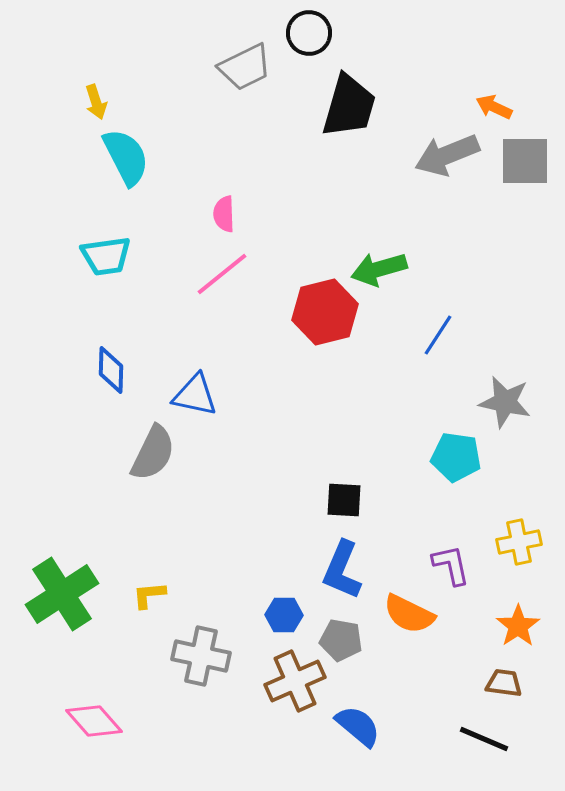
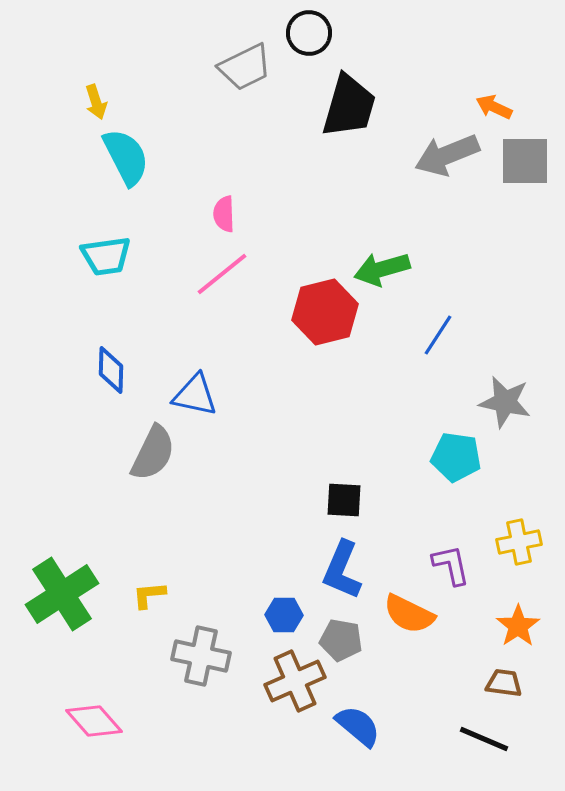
green arrow: moved 3 px right
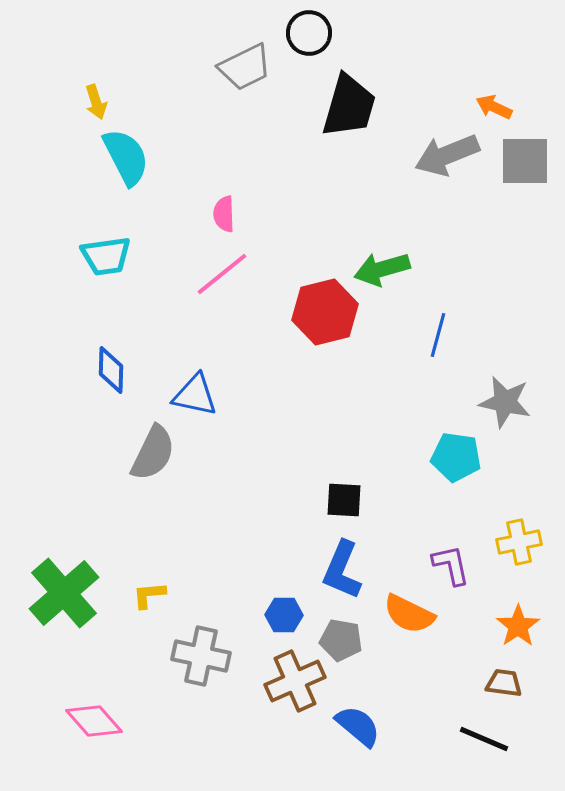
blue line: rotated 18 degrees counterclockwise
green cross: moved 2 px right, 1 px up; rotated 8 degrees counterclockwise
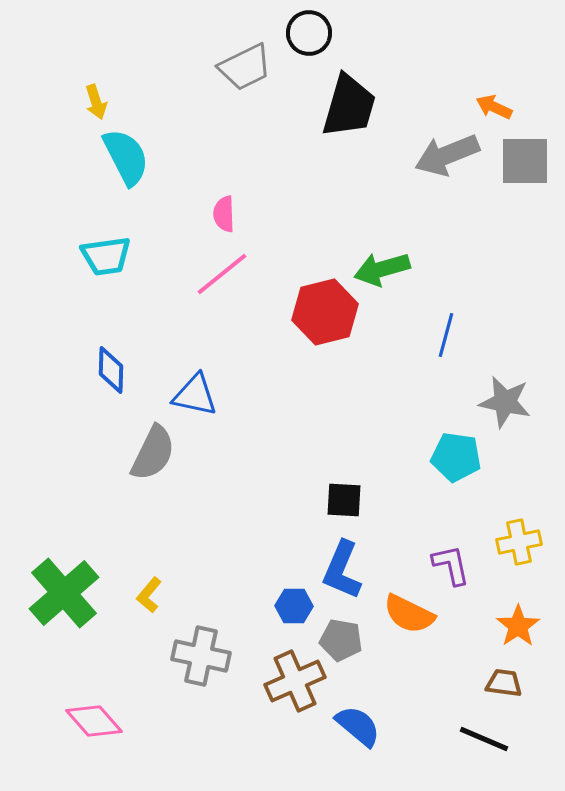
blue line: moved 8 px right
yellow L-shape: rotated 45 degrees counterclockwise
blue hexagon: moved 10 px right, 9 px up
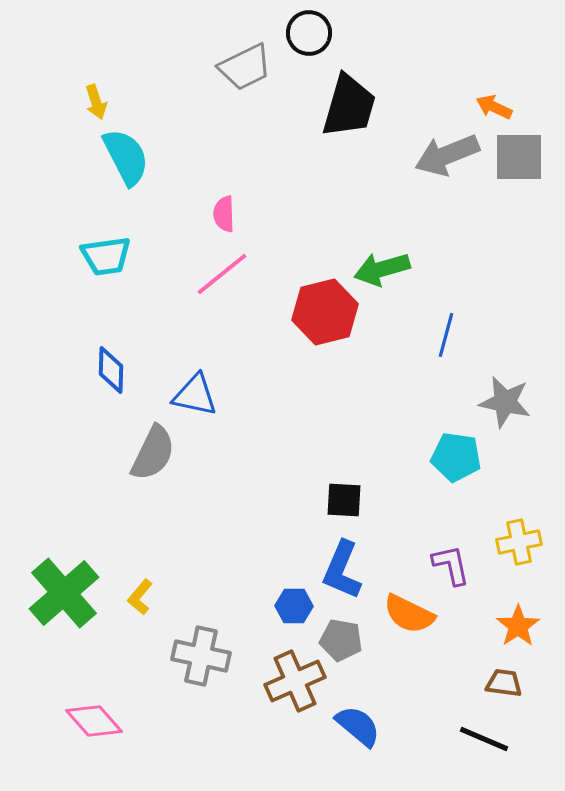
gray square: moved 6 px left, 4 px up
yellow L-shape: moved 9 px left, 2 px down
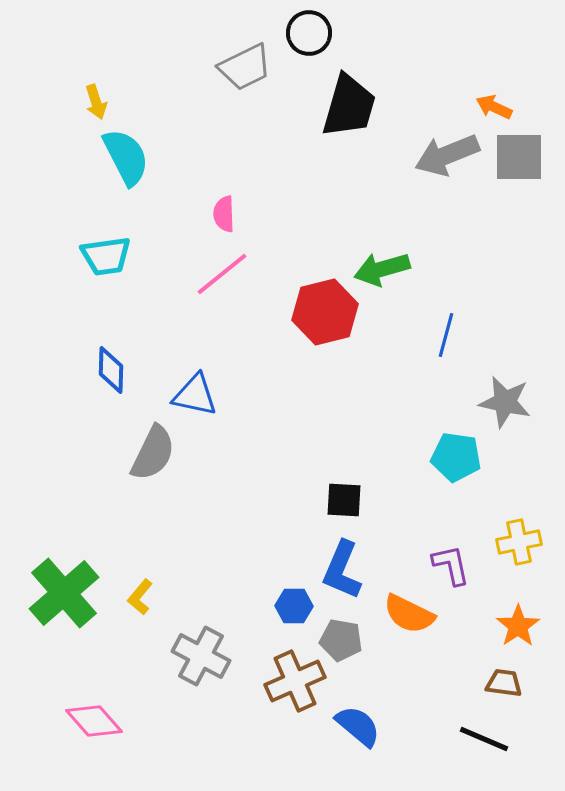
gray cross: rotated 16 degrees clockwise
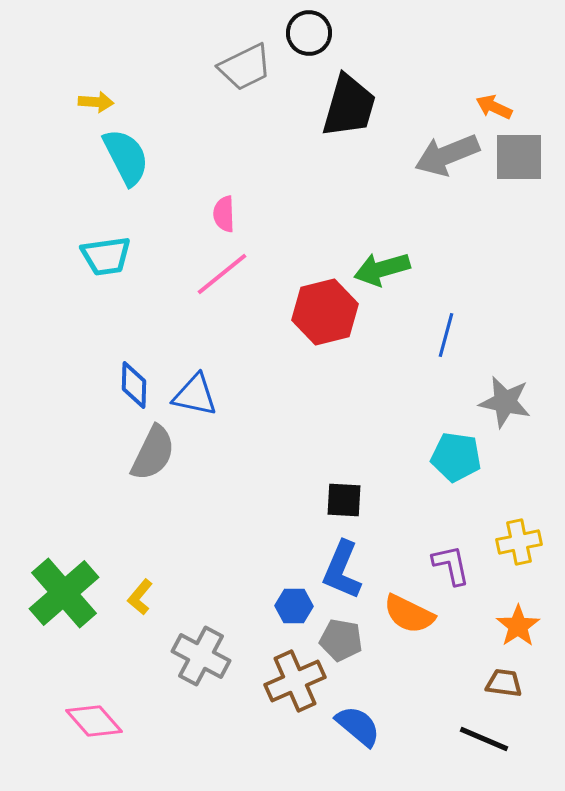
yellow arrow: rotated 68 degrees counterclockwise
blue diamond: moved 23 px right, 15 px down
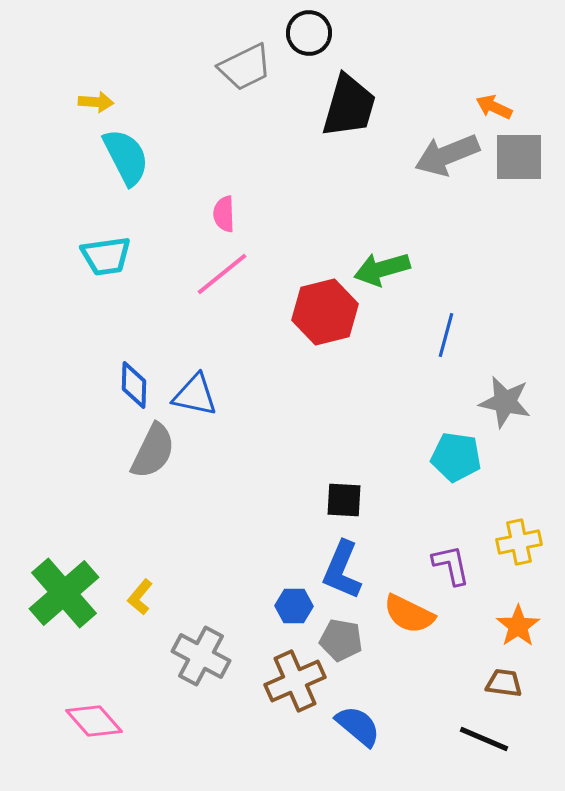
gray semicircle: moved 2 px up
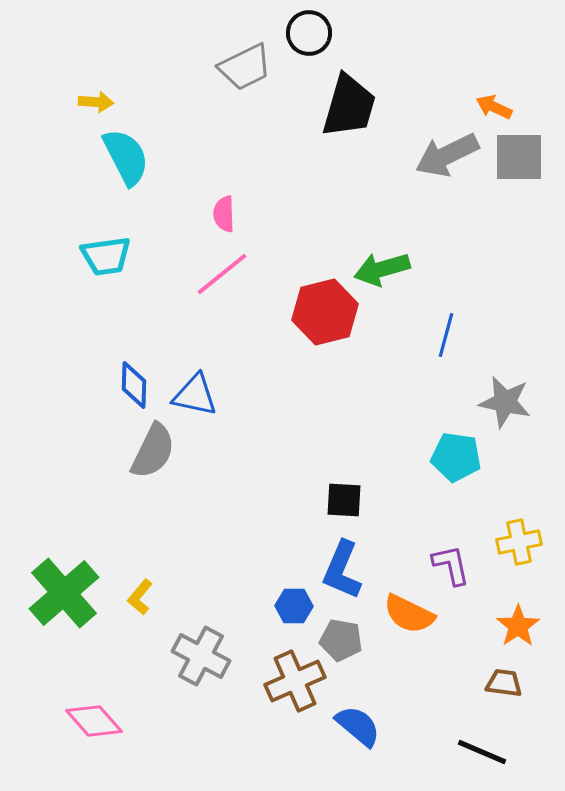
gray arrow: rotated 4 degrees counterclockwise
black line: moved 2 px left, 13 px down
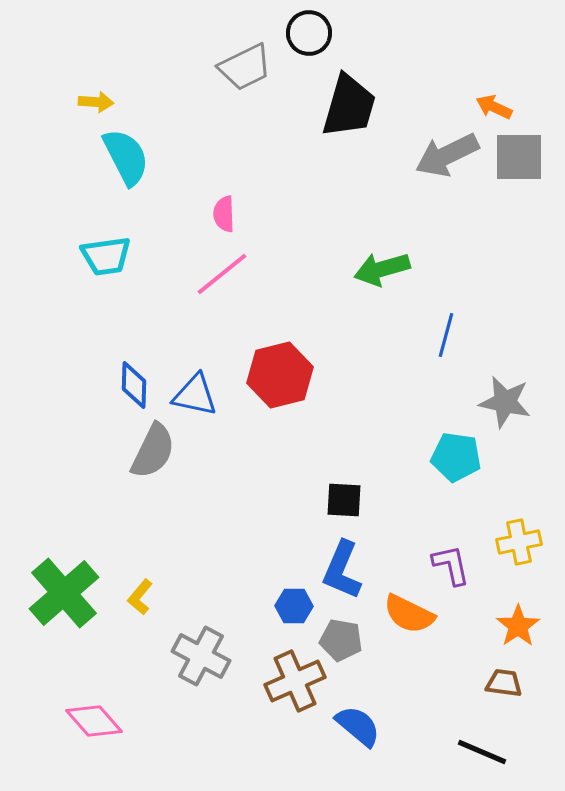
red hexagon: moved 45 px left, 63 px down
